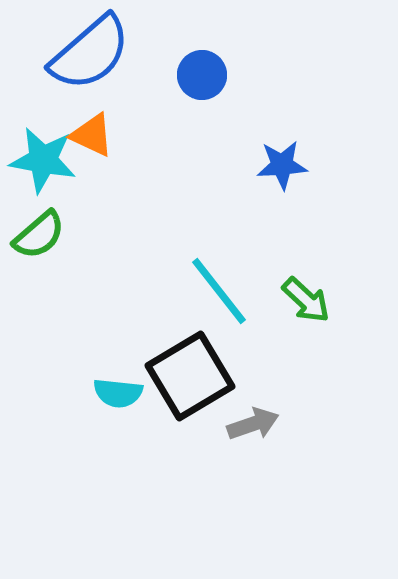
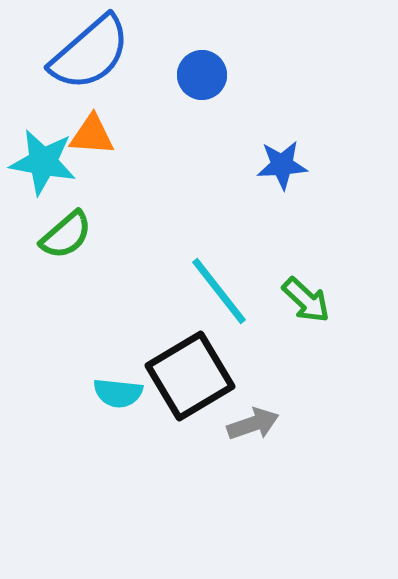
orange triangle: rotated 21 degrees counterclockwise
cyan star: moved 2 px down
green semicircle: moved 27 px right
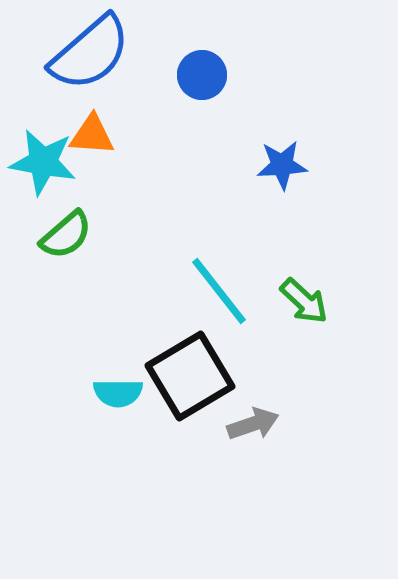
green arrow: moved 2 px left, 1 px down
cyan semicircle: rotated 6 degrees counterclockwise
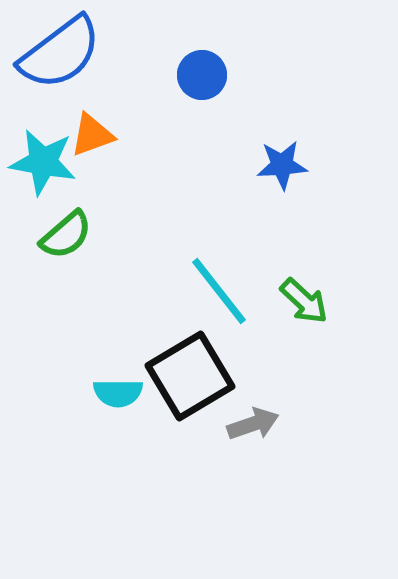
blue semicircle: moved 30 px left; rotated 4 degrees clockwise
orange triangle: rotated 24 degrees counterclockwise
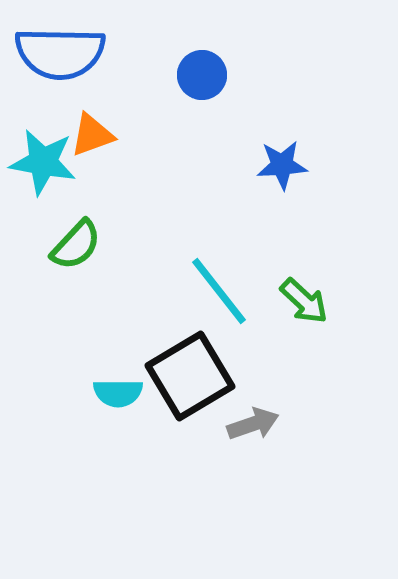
blue semicircle: rotated 38 degrees clockwise
green semicircle: moved 10 px right, 10 px down; rotated 6 degrees counterclockwise
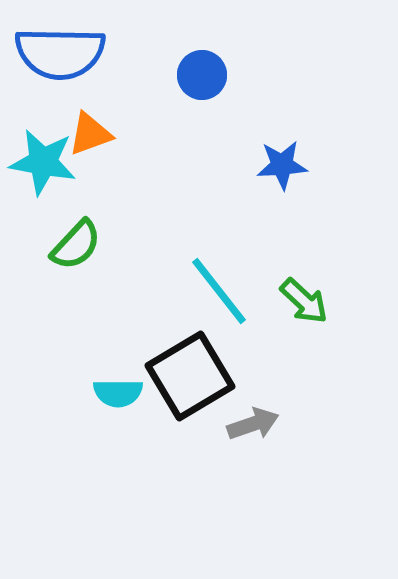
orange triangle: moved 2 px left, 1 px up
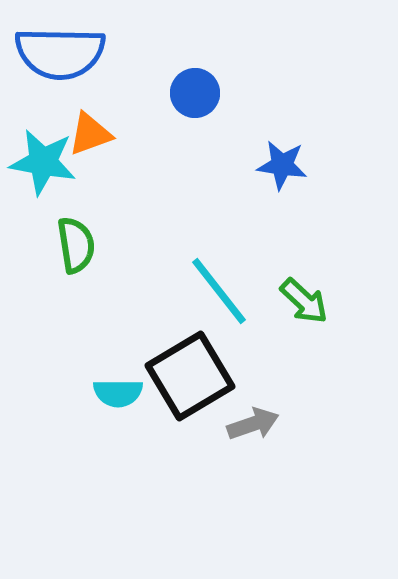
blue circle: moved 7 px left, 18 px down
blue star: rotated 12 degrees clockwise
green semicircle: rotated 52 degrees counterclockwise
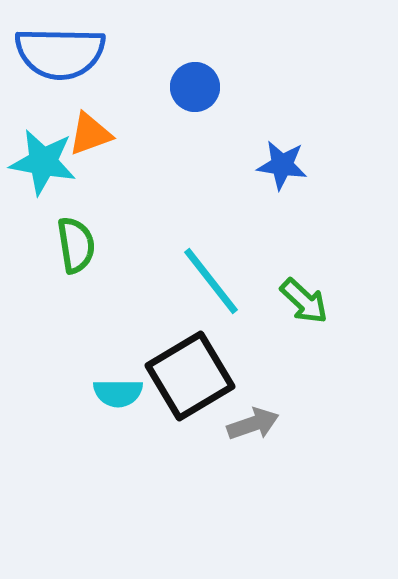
blue circle: moved 6 px up
cyan line: moved 8 px left, 10 px up
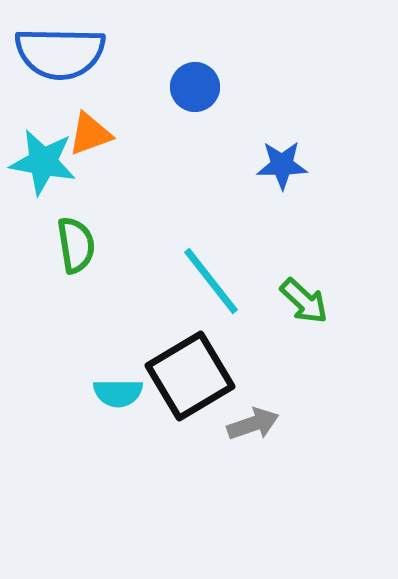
blue star: rotated 9 degrees counterclockwise
